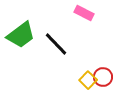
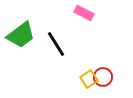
black line: rotated 12 degrees clockwise
yellow square: moved 1 px right, 1 px up; rotated 12 degrees clockwise
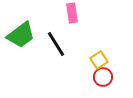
pink rectangle: moved 12 px left; rotated 54 degrees clockwise
yellow square: moved 10 px right, 19 px up
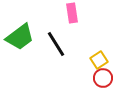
green trapezoid: moved 1 px left, 2 px down
red circle: moved 1 px down
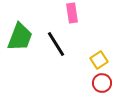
green trapezoid: rotated 32 degrees counterclockwise
red circle: moved 1 px left, 5 px down
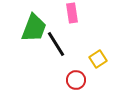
green trapezoid: moved 14 px right, 9 px up
yellow square: moved 1 px left, 1 px up
red circle: moved 26 px left, 3 px up
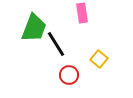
pink rectangle: moved 10 px right
yellow square: moved 1 px right; rotated 18 degrees counterclockwise
red circle: moved 7 px left, 5 px up
